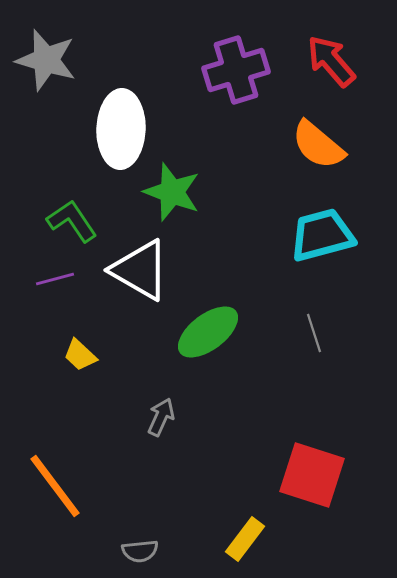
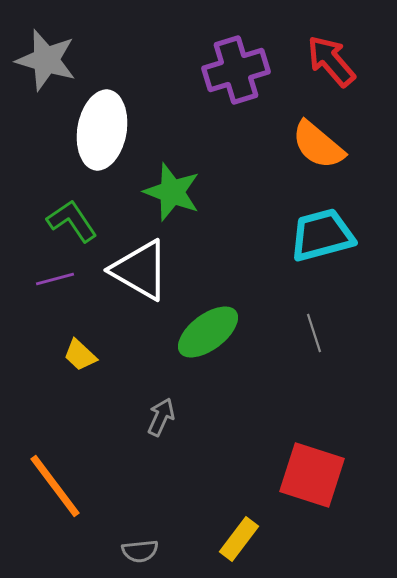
white ellipse: moved 19 px left, 1 px down; rotated 8 degrees clockwise
yellow rectangle: moved 6 px left
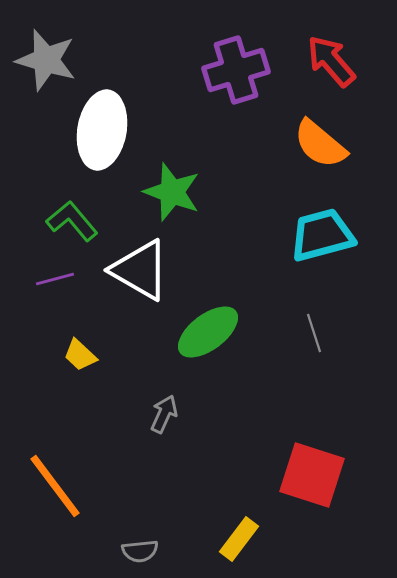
orange semicircle: moved 2 px right, 1 px up
green L-shape: rotated 6 degrees counterclockwise
gray arrow: moved 3 px right, 3 px up
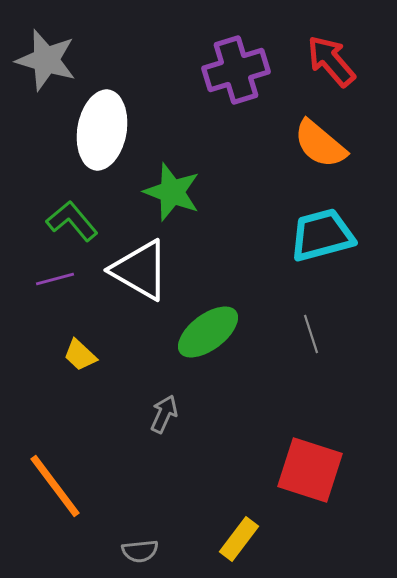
gray line: moved 3 px left, 1 px down
red square: moved 2 px left, 5 px up
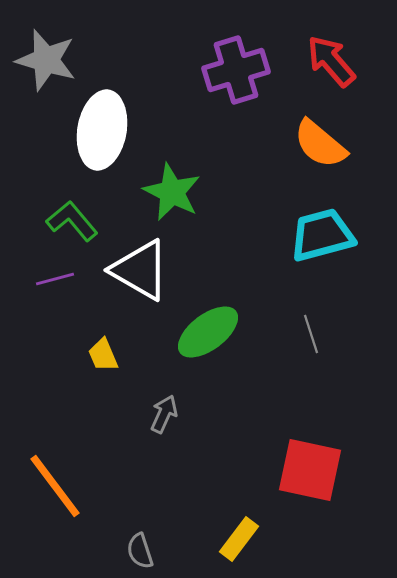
green star: rotated 6 degrees clockwise
yellow trapezoid: moved 23 px right; rotated 24 degrees clockwise
red square: rotated 6 degrees counterclockwise
gray semicircle: rotated 78 degrees clockwise
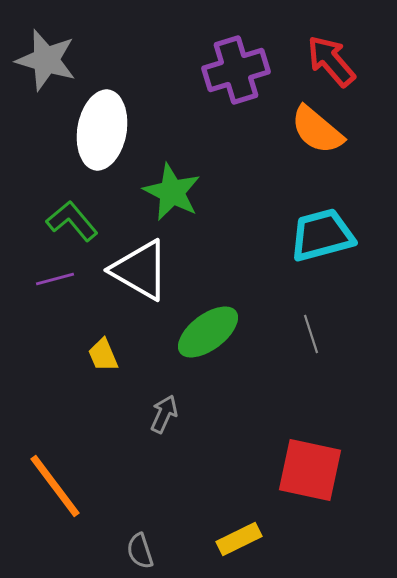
orange semicircle: moved 3 px left, 14 px up
yellow rectangle: rotated 27 degrees clockwise
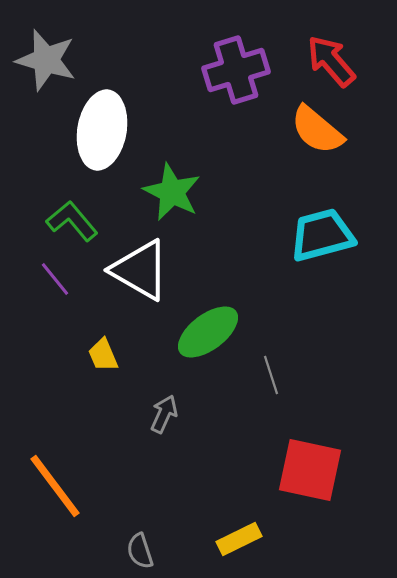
purple line: rotated 66 degrees clockwise
gray line: moved 40 px left, 41 px down
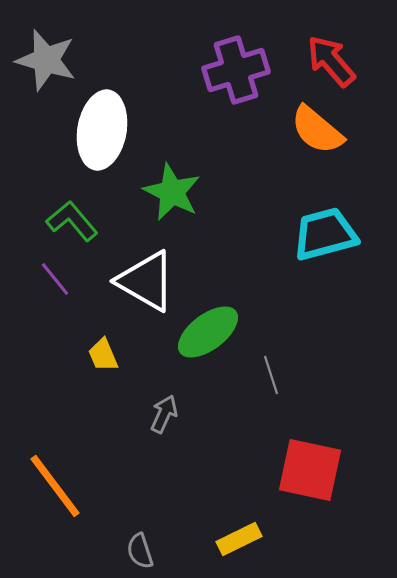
cyan trapezoid: moved 3 px right, 1 px up
white triangle: moved 6 px right, 11 px down
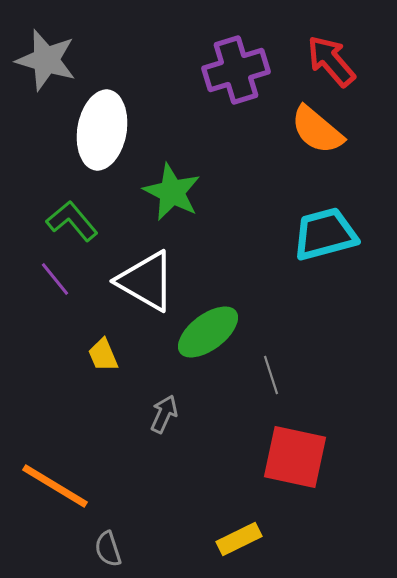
red square: moved 15 px left, 13 px up
orange line: rotated 22 degrees counterclockwise
gray semicircle: moved 32 px left, 2 px up
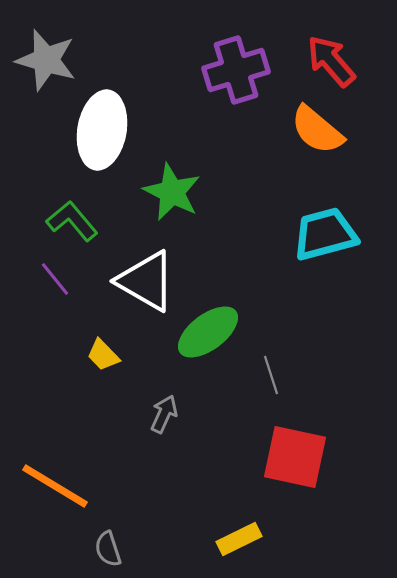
yellow trapezoid: rotated 21 degrees counterclockwise
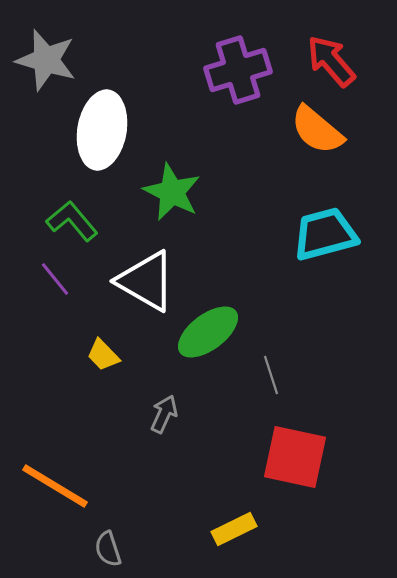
purple cross: moved 2 px right
yellow rectangle: moved 5 px left, 10 px up
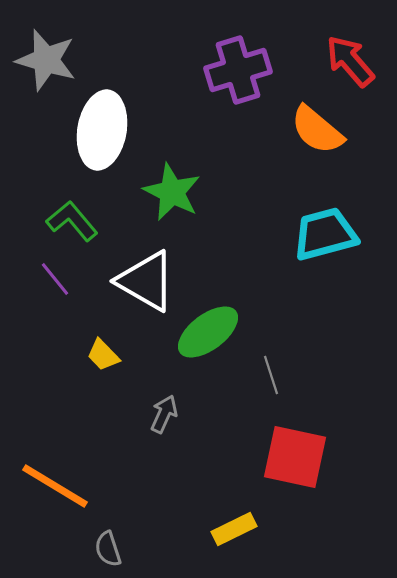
red arrow: moved 19 px right
